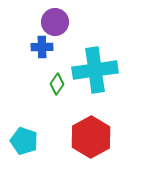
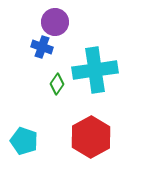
blue cross: rotated 20 degrees clockwise
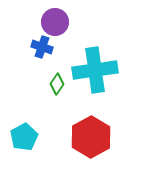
cyan pentagon: moved 4 px up; rotated 24 degrees clockwise
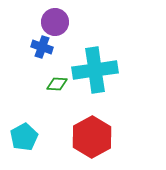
green diamond: rotated 60 degrees clockwise
red hexagon: moved 1 px right
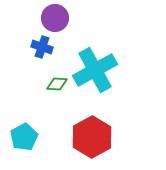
purple circle: moved 4 px up
cyan cross: rotated 21 degrees counterclockwise
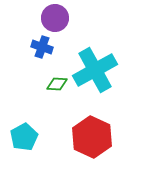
red hexagon: rotated 6 degrees counterclockwise
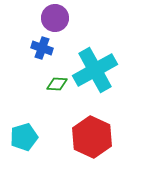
blue cross: moved 1 px down
cyan pentagon: rotated 12 degrees clockwise
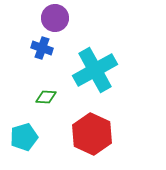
green diamond: moved 11 px left, 13 px down
red hexagon: moved 3 px up
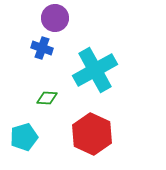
green diamond: moved 1 px right, 1 px down
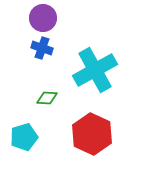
purple circle: moved 12 px left
